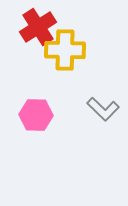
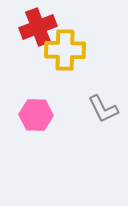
red cross: rotated 12 degrees clockwise
gray L-shape: rotated 20 degrees clockwise
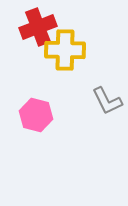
gray L-shape: moved 4 px right, 8 px up
pink hexagon: rotated 12 degrees clockwise
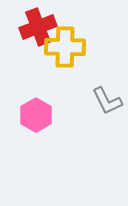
yellow cross: moved 3 px up
pink hexagon: rotated 16 degrees clockwise
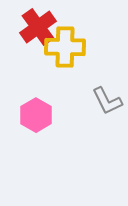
red cross: rotated 15 degrees counterclockwise
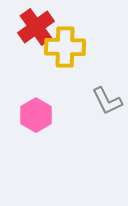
red cross: moved 2 px left
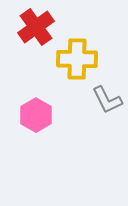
yellow cross: moved 12 px right, 12 px down
gray L-shape: moved 1 px up
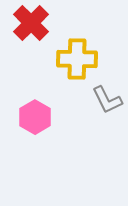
red cross: moved 5 px left, 4 px up; rotated 9 degrees counterclockwise
pink hexagon: moved 1 px left, 2 px down
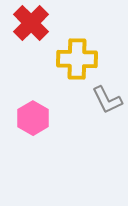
pink hexagon: moved 2 px left, 1 px down
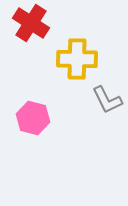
red cross: rotated 12 degrees counterclockwise
pink hexagon: rotated 16 degrees counterclockwise
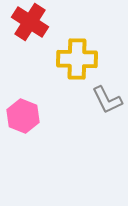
red cross: moved 1 px left, 1 px up
pink hexagon: moved 10 px left, 2 px up; rotated 8 degrees clockwise
